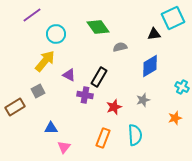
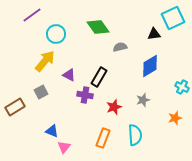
gray square: moved 3 px right, 1 px down
blue triangle: moved 1 px right, 3 px down; rotated 24 degrees clockwise
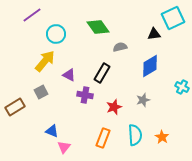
black rectangle: moved 3 px right, 4 px up
orange star: moved 13 px left, 19 px down; rotated 24 degrees counterclockwise
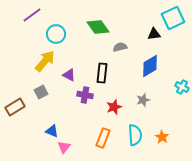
black rectangle: rotated 24 degrees counterclockwise
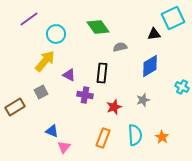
purple line: moved 3 px left, 4 px down
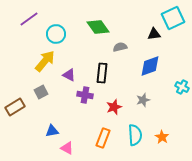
blue diamond: rotated 10 degrees clockwise
blue triangle: rotated 32 degrees counterclockwise
pink triangle: moved 3 px right, 1 px down; rotated 40 degrees counterclockwise
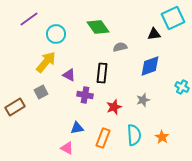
yellow arrow: moved 1 px right, 1 px down
blue triangle: moved 25 px right, 3 px up
cyan semicircle: moved 1 px left
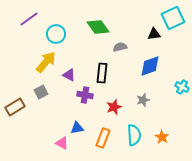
pink triangle: moved 5 px left, 5 px up
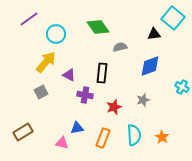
cyan square: rotated 25 degrees counterclockwise
brown rectangle: moved 8 px right, 25 px down
pink triangle: rotated 16 degrees counterclockwise
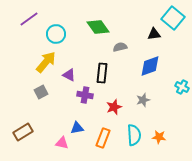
orange star: moved 3 px left; rotated 24 degrees counterclockwise
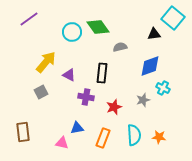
cyan circle: moved 16 px right, 2 px up
cyan cross: moved 19 px left, 1 px down
purple cross: moved 1 px right, 2 px down
brown rectangle: rotated 66 degrees counterclockwise
